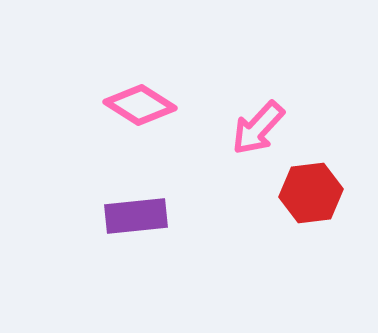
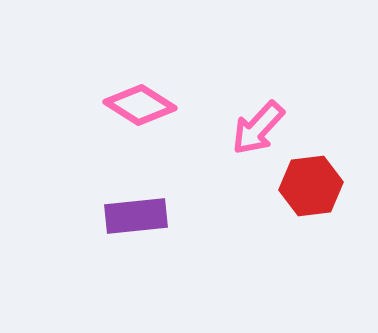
red hexagon: moved 7 px up
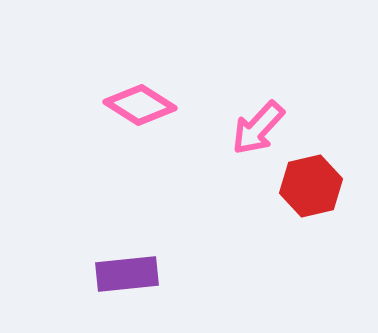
red hexagon: rotated 6 degrees counterclockwise
purple rectangle: moved 9 px left, 58 px down
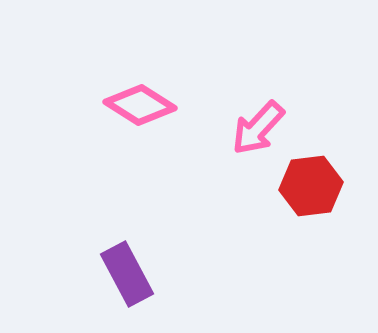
red hexagon: rotated 6 degrees clockwise
purple rectangle: rotated 68 degrees clockwise
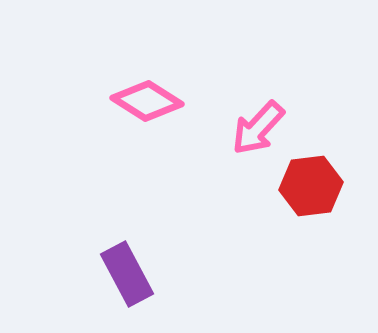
pink diamond: moved 7 px right, 4 px up
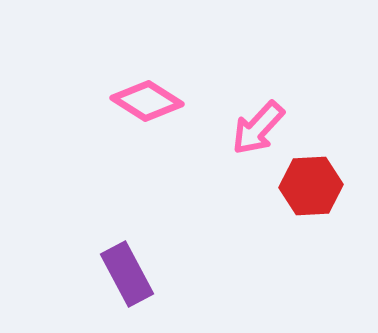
red hexagon: rotated 4 degrees clockwise
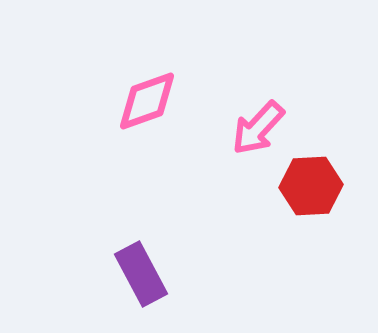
pink diamond: rotated 52 degrees counterclockwise
purple rectangle: moved 14 px right
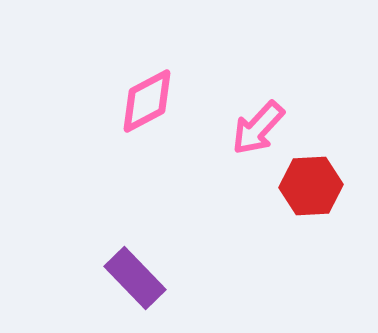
pink diamond: rotated 8 degrees counterclockwise
purple rectangle: moved 6 px left, 4 px down; rotated 16 degrees counterclockwise
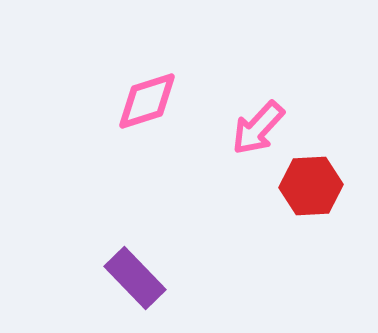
pink diamond: rotated 10 degrees clockwise
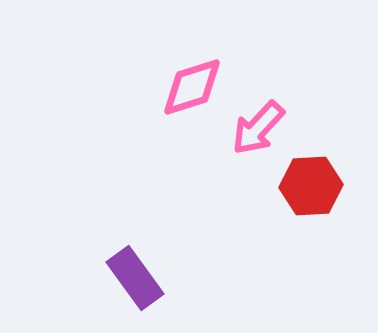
pink diamond: moved 45 px right, 14 px up
purple rectangle: rotated 8 degrees clockwise
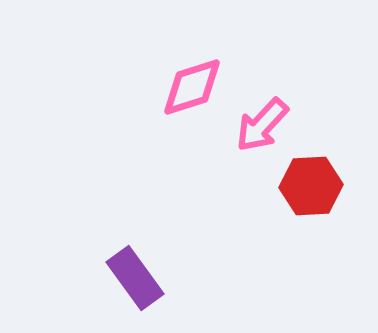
pink arrow: moved 4 px right, 3 px up
